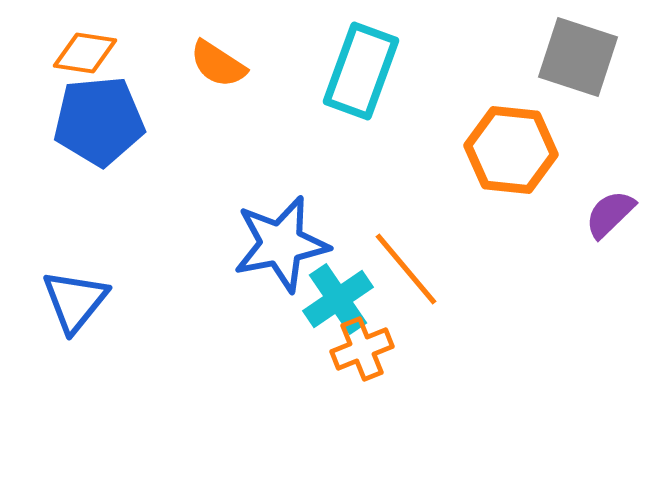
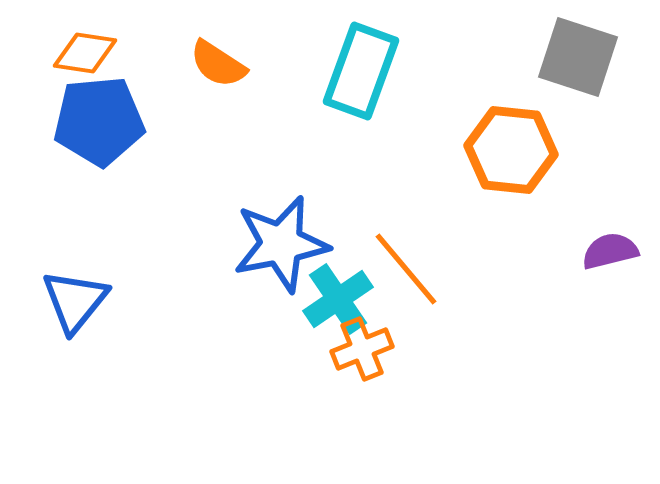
purple semicircle: moved 37 px down; rotated 30 degrees clockwise
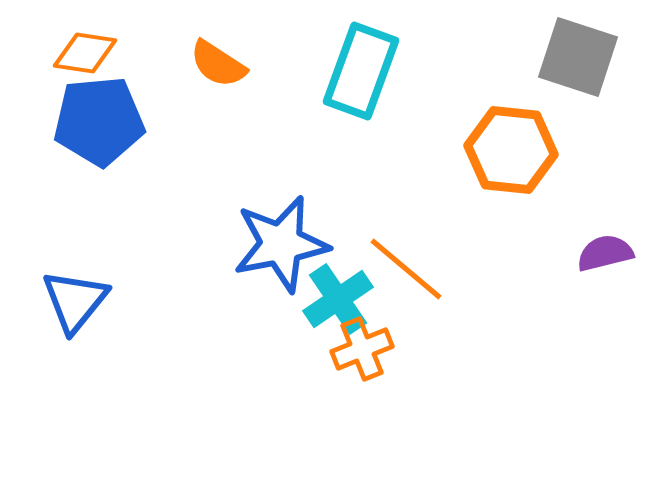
purple semicircle: moved 5 px left, 2 px down
orange line: rotated 10 degrees counterclockwise
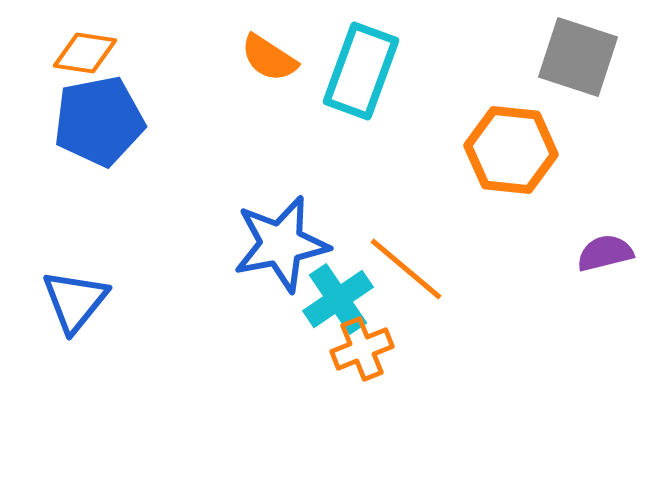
orange semicircle: moved 51 px right, 6 px up
blue pentagon: rotated 6 degrees counterclockwise
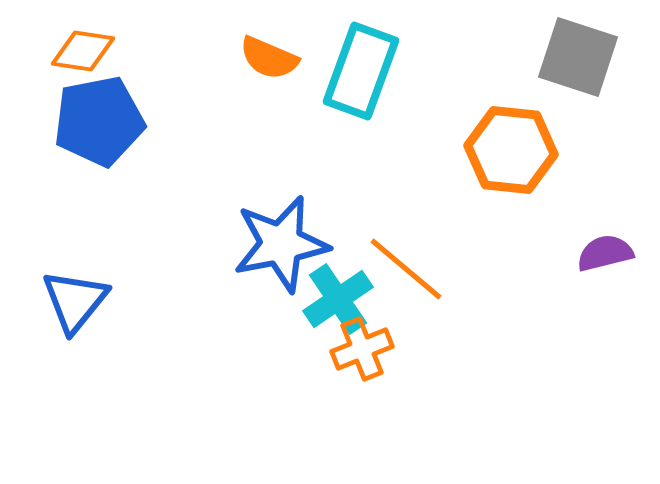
orange diamond: moved 2 px left, 2 px up
orange semicircle: rotated 10 degrees counterclockwise
